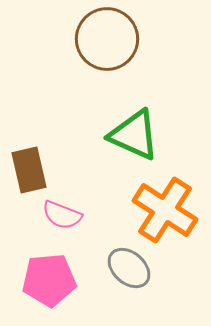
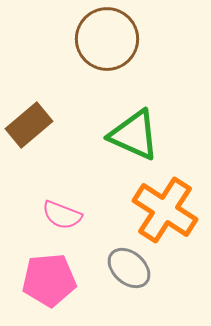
brown rectangle: moved 45 px up; rotated 63 degrees clockwise
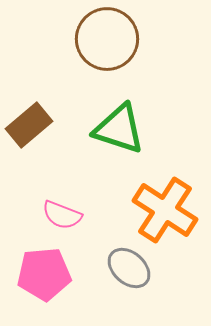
green triangle: moved 15 px left, 6 px up; rotated 6 degrees counterclockwise
pink pentagon: moved 5 px left, 6 px up
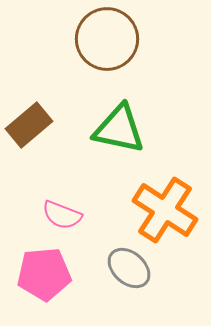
green triangle: rotated 6 degrees counterclockwise
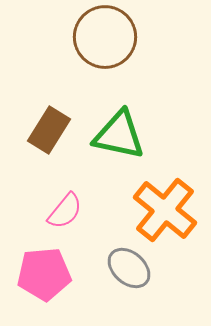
brown circle: moved 2 px left, 2 px up
brown rectangle: moved 20 px right, 5 px down; rotated 18 degrees counterclockwise
green triangle: moved 6 px down
orange cross: rotated 6 degrees clockwise
pink semicircle: moved 3 px right, 4 px up; rotated 72 degrees counterclockwise
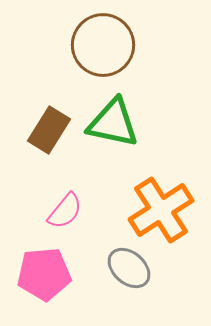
brown circle: moved 2 px left, 8 px down
green triangle: moved 6 px left, 12 px up
orange cross: moved 4 px left; rotated 18 degrees clockwise
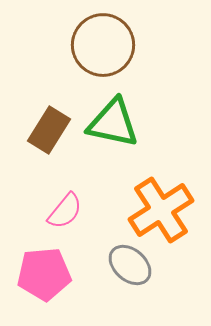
gray ellipse: moved 1 px right, 3 px up
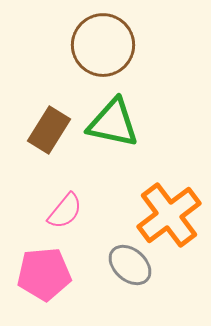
orange cross: moved 8 px right, 5 px down; rotated 4 degrees counterclockwise
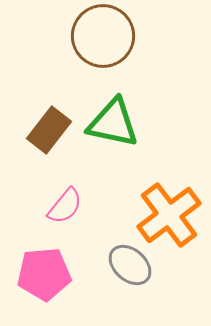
brown circle: moved 9 px up
brown rectangle: rotated 6 degrees clockwise
pink semicircle: moved 5 px up
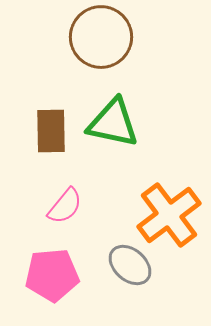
brown circle: moved 2 px left, 1 px down
brown rectangle: moved 2 px right, 1 px down; rotated 39 degrees counterclockwise
pink pentagon: moved 8 px right, 1 px down
